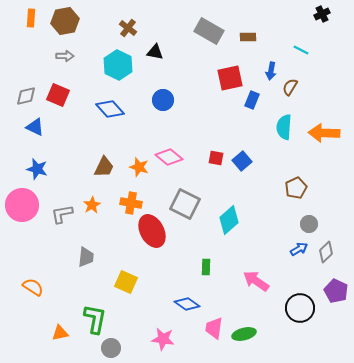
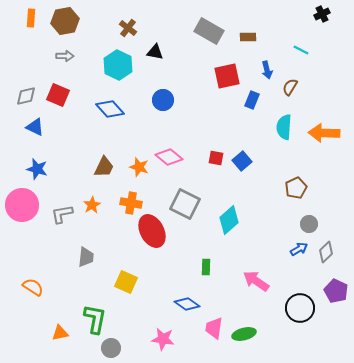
blue arrow at (271, 71): moved 4 px left, 1 px up; rotated 24 degrees counterclockwise
red square at (230, 78): moved 3 px left, 2 px up
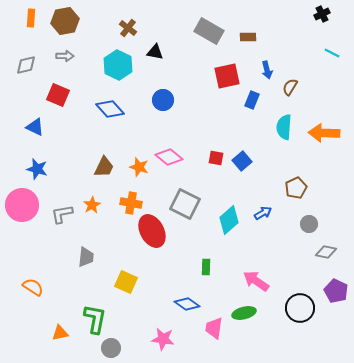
cyan line at (301, 50): moved 31 px right, 3 px down
gray diamond at (26, 96): moved 31 px up
blue arrow at (299, 249): moved 36 px left, 36 px up
gray diamond at (326, 252): rotated 55 degrees clockwise
green ellipse at (244, 334): moved 21 px up
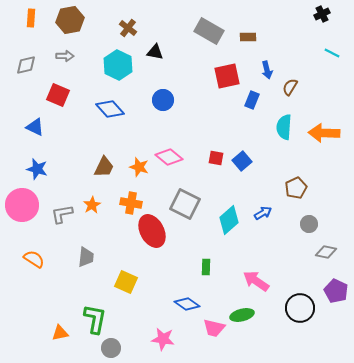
brown hexagon at (65, 21): moved 5 px right, 1 px up
orange semicircle at (33, 287): moved 1 px right, 28 px up
green ellipse at (244, 313): moved 2 px left, 2 px down
pink trapezoid at (214, 328): rotated 85 degrees counterclockwise
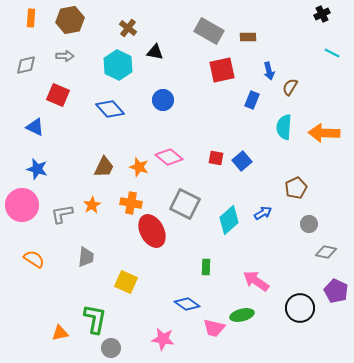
blue arrow at (267, 70): moved 2 px right, 1 px down
red square at (227, 76): moved 5 px left, 6 px up
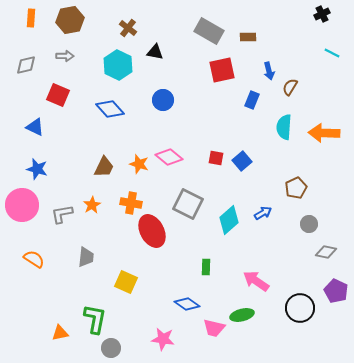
orange star at (139, 167): moved 3 px up
gray square at (185, 204): moved 3 px right
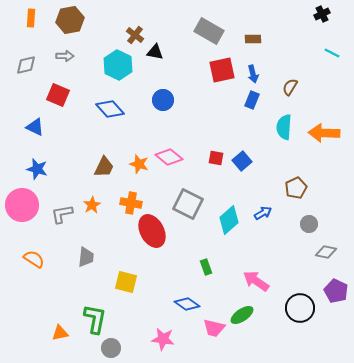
brown cross at (128, 28): moved 7 px right, 7 px down
brown rectangle at (248, 37): moved 5 px right, 2 px down
blue arrow at (269, 71): moved 16 px left, 3 px down
green rectangle at (206, 267): rotated 21 degrees counterclockwise
yellow square at (126, 282): rotated 10 degrees counterclockwise
green ellipse at (242, 315): rotated 20 degrees counterclockwise
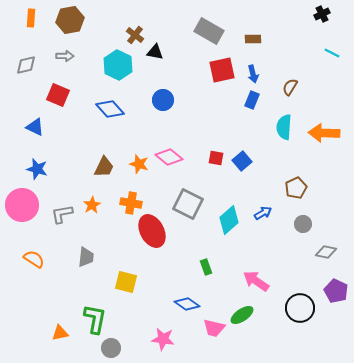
gray circle at (309, 224): moved 6 px left
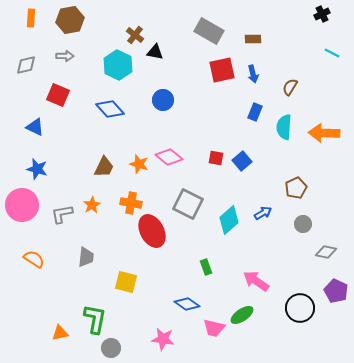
blue rectangle at (252, 100): moved 3 px right, 12 px down
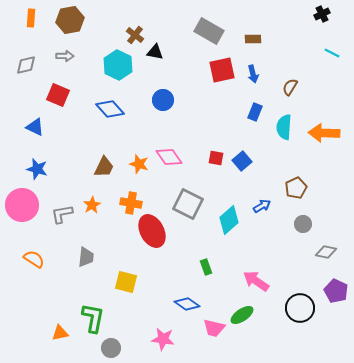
pink diamond at (169, 157): rotated 16 degrees clockwise
blue arrow at (263, 213): moved 1 px left, 7 px up
green L-shape at (95, 319): moved 2 px left, 1 px up
